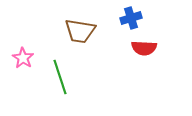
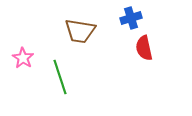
red semicircle: rotated 75 degrees clockwise
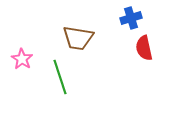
brown trapezoid: moved 2 px left, 7 px down
pink star: moved 1 px left, 1 px down
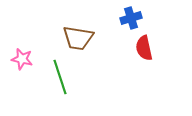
pink star: rotated 20 degrees counterclockwise
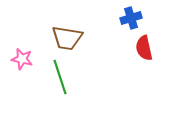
brown trapezoid: moved 11 px left
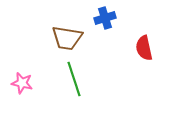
blue cross: moved 26 px left
pink star: moved 24 px down
green line: moved 14 px right, 2 px down
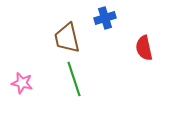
brown trapezoid: rotated 68 degrees clockwise
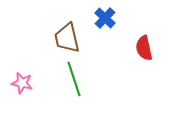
blue cross: rotated 30 degrees counterclockwise
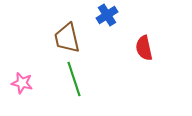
blue cross: moved 2 px right, 3 px up; rotated 15 degrees clockwise
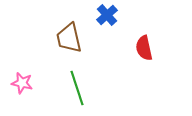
blue cross: rotated 10 degrees counterclockwise
brown trapezoid: moved 2 px right
green line: moved 3 px right, 9 px down
